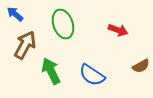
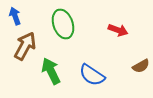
blue arrow: moved 2 px down; rotated 30 degrees clockwise
brown arrow: moved 1 px down
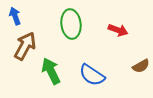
green ellipse: moved 8 px right; rotated 12 degrees clockwise
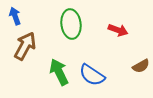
green arrow: moved 8 px right, 1 px down
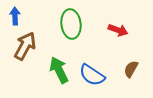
blue arrow: rotated 18 degrees clockwise
brown semicircle: moved 10 px left, 3 px down; rotated 150 degrees clockwise
green arrow: moved 2 px up
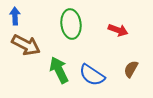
brown arrow: moved 1 px right, 1 px up; rotated 88 degrees clockwise
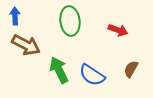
green ellipse: moved 1 px left, 3 px up
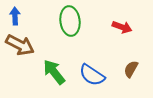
red arrow: moved 4 px right, 3 px up
brown arrow: moved 6 px left
green arrow: moved 5 px left, 2 px down; rotated 12 degrees counterclockwise
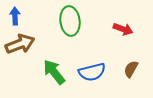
red arrow: moved 1 px right, 2 px down
brown arrow: moved 1 px up; rotated 48 degrees counterclockwise
blue semicircle: moved 3 px up; rotated 48 degrees counterclockwise
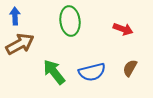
brown arrow: rotated 8 degrees counterclockwise
brown semicircle: moved 1 px left, 1 px up
